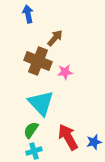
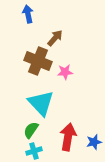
red arrow: rotated 40 degrees clockwise
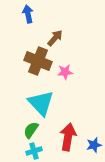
blue star: moved 3 px down
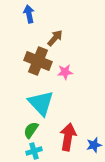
blue arrow: moved 1 px right
